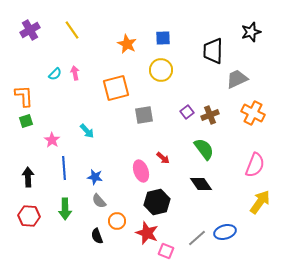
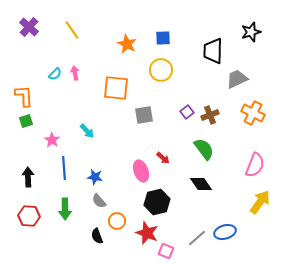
purple cross: moved 1 px left, 3 px up; rotated 18 degrees counterclockwise
orange square: rotated 20 degrees clockwise
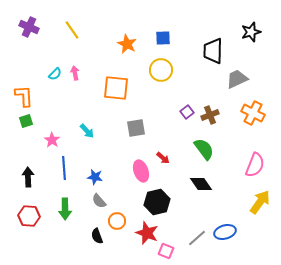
purple cross: rotated 18 degrees counterclockwise
gray square: moved 8 px left, 13 px down
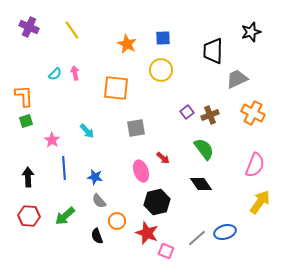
green arrow: moved 7 px down; rotated 50 degrees clockwise
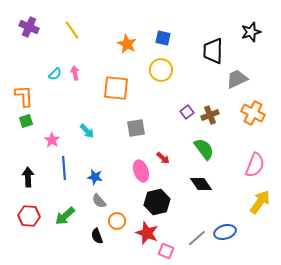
blue square: rotated 14 degrees clockwise
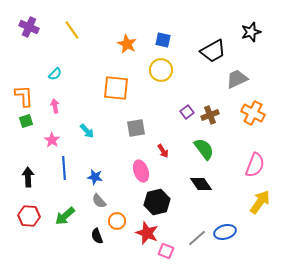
blue square: moved 2 px down
black trapezoid: rotated 120 degrees counterclockwise
pink arrow: moved 20 px left, 33 px down
red arrow: moved 7 px up; rotated 16 degrees clockwise
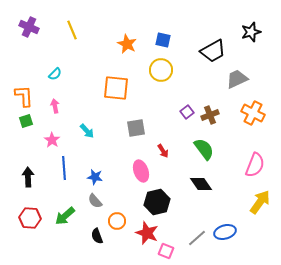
yellow line: rotated 12 degrees clockwise
gray semicircle: moved 4 px left
red hexagon: moved 1 px right, 2 px down
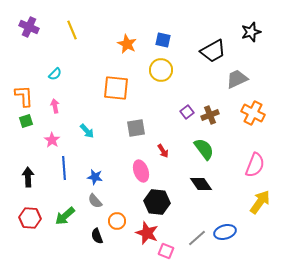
black hexagon: rotated 20 degrees clockwise
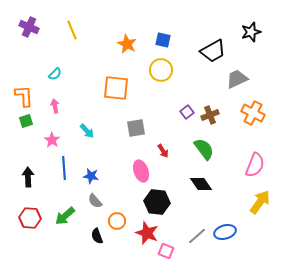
blue star: moved 4 px left, 1 px up
gray line: moved 2 px up
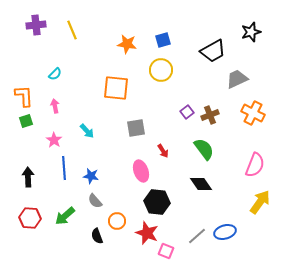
purple cross: moved 7 px right, 2 px up; rotated 30 degrees counterclockwise
blue square: rotated 28 degrees counterclockwise
orange star: rotated 18 degrees counterclockwise
pink star: moved 2 px right
